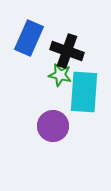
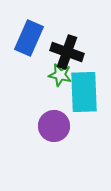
black cross: moved 1 px down
cyan rectangle: rotated 6 degrees counterclockwise
purple circle: moved 1 px right
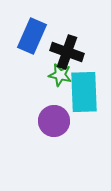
blue rectangle: moved 3 px right, 2 px up
purple circle: moved 5 px up
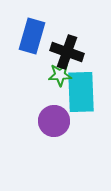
blue rectangle: rotated 8 degrees counterclockwise
green star: rotated 15 degrees counterclockwise
cyan rectangle: moved 3 px left
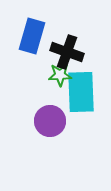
purple circle: moved 4 px left
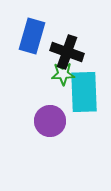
green star: moved 3 px right, 1 px up
cyan rectangle: moved 3 px right
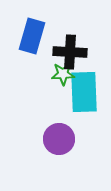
black cross: moved 3 px right; rotated 16 degrees counterclockwise
purple circle: moved 9 px right, 18 px down
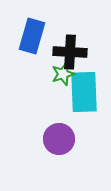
green star: rotated 15 degrees counterclockwise
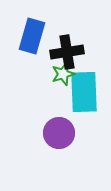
black cross: moved 3 px left; rotated 12 degrees counterclockwise
purple circle: moved 6 px up
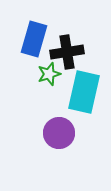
blue rectangle: moved 2 px right, 3 px down
green star: moved 14 px left
cyan rectangle: rotated 15 degrees clockwise
